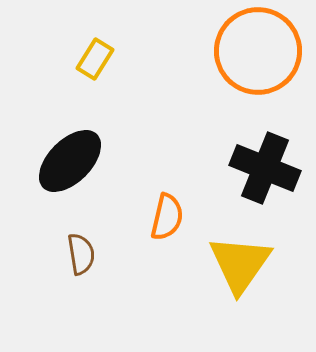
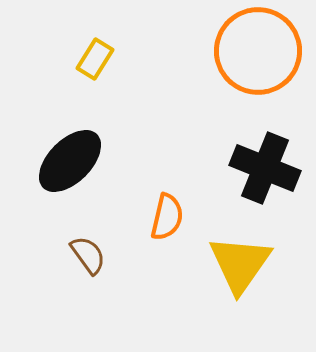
brown semicircle: moved 7 px right, 1 px down; rotated 27 degrees counterclockwise
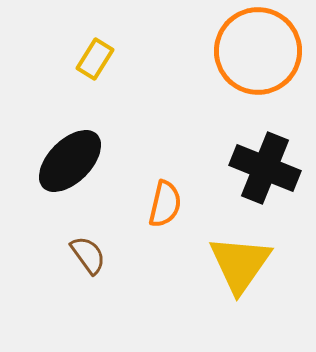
orange semicircle: moved 2 px left, 13 px up
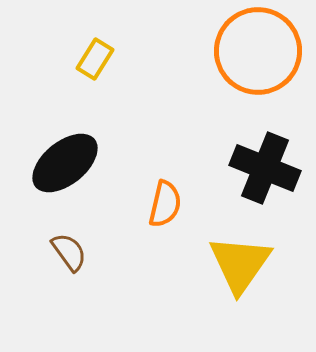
black ellipse: moved 5 px left, 2 px down; rotated 6 degrees clockwise
brown semicircle: moved 19 px left, 3 px up
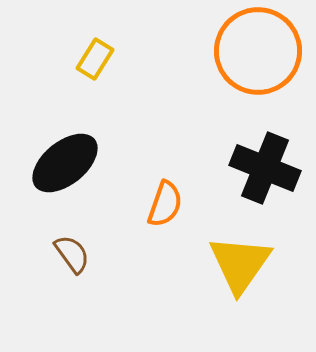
orange semicircle: rotated 6 degrees clockwise
brown semicircle: moved 3 px right, 2 px down
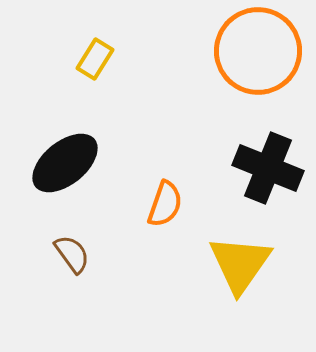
black cross: moved 3 px right
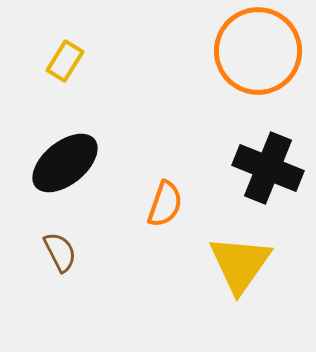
yellow rectangle: moved 30 px left, 2 px down
brown semicircle: moved 12 px left, 2 px up; rotated 9 degrees clockwise
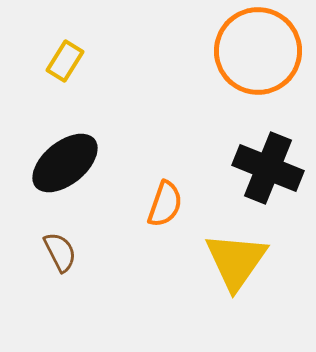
yellow triangle: moved 4 px left, 3 px up
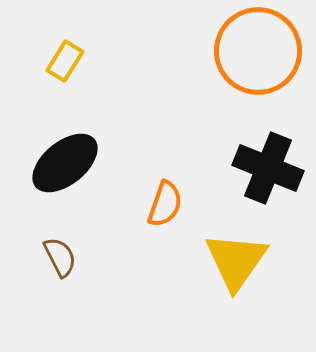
brown semicircle: moved 5 px down
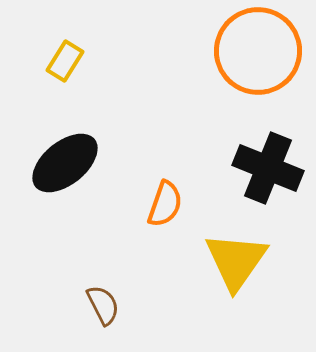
brown semicircle: moved 43 px right, 48 px down
